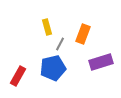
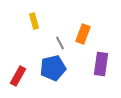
yellow rectangle: moved 13 px left, 6 px up
gray line: moved 1 px up; rotated 56 degrees counterclockwise
purple rectangle: moved 2 px down; rotated 65 degrees counterclockwise
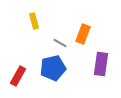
gray line: rotated 32 degrees counterclockwise
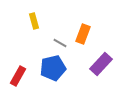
purple rectangle: rotated 35 degrees clockwise
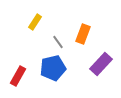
yellow rectangle: moved 1 px right, 1 px down; rotated 49 degrees clockwise
gray line: moved 2 px left, 1 px up; rotated 24 degrees clockwise
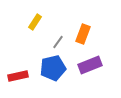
gray line: rotated 72 degrees clockwise
purple rectangle: moved 11 px left, 1 px down; rotated 25 degrees clockwise
red rectangle: rotated 48 degrees clockwise
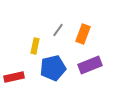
yellow rectangle: moved 24 px down; rotated 21 degrees counterclockwise
gray line: moved 12 px up
red rectangle: moved 4 px left, 1 px down
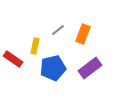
gray line: rotated 16 degrees clockwise
purple rectangle: moved 3 px down; rotated 15 degrees counterclockwise
red rectangle: moved 1 px left, 18 px up; rotated 48 degrees clockwise
